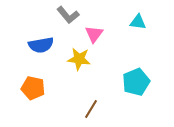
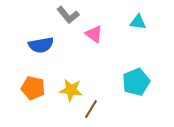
pink triangle: rotated 30 degrees counterclockwise
yellow star: moved 8 px left, 31 px down
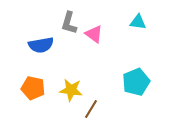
gray L-shape: moved 1 px right, 8 px down; rotated 55 degrees clockwise
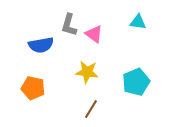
gray L-shape: moved 2 px down
yellow star: moved 16 px right, 18 px up
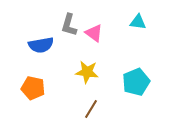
pink triangle: moved 1 px up
